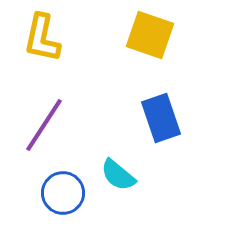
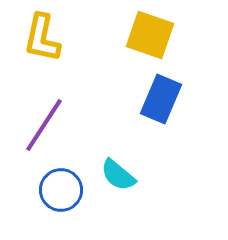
blue rectangle: moved 19 px up; rotated 42 degrees clockwise
blue circle: moved 2 px left, 3 px up
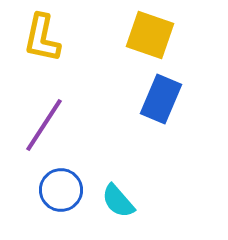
cyan semicircle: moved 26 px down; rotated 9 degrees clockwise
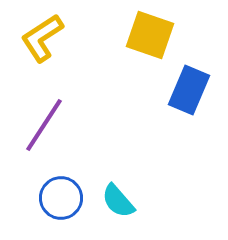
yellow L-shape: rotated 45 degrees clockwise
blue rectangle: moved 28 px right, 9 px up
blue circle: moved 8 px down
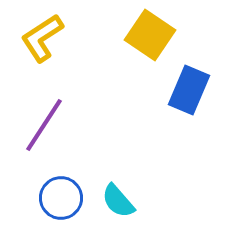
yellow square: rotated 15 degrees clockwise
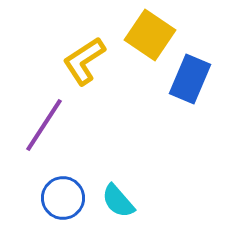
yellow L-shape: moved 42 px right, 23 px down
blue rectangle: moved 1 px right, 11 px up
blue circle: moved 2 px right
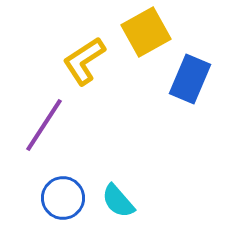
yellow square: moved 4 px left, 3 px up; rotated 27 degrees clockwise
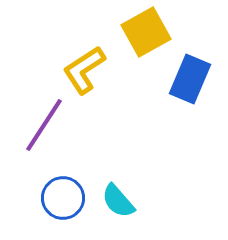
yellow L-shape: moved 9 px down
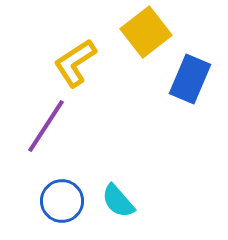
yellow square: rotated 9 degrees counterclockwise
yellow L-shape: moved 9 px left, 7 px up
purple line: moved 2 px right, 1 px down
blue circle: moved 1 px left, 3 px down
